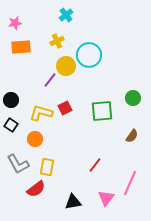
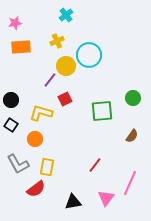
red square: moved 9 px up
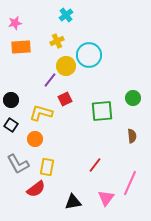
brown semicircle: rotated 40 degrees counterclockwise
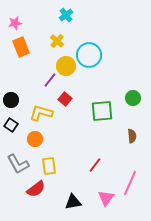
yellow cross: rotated 24 degrees counterclockwise
orange rectangle: rotated 72 degrees clockwise
red square: rotated 24 degrees counterclockwise
yellow rectangle: moved 2 px right, 1 px up; rotated 18 degrees counterclockwise
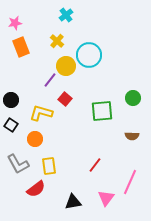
brown semicircle: rotated 96 degrees clockwise
pink line: moved 1 px up
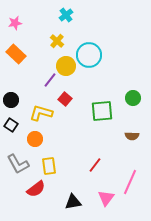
orange rectangle: moved 5 px left, 7 px down; rotated 24 degrees counterclockwise
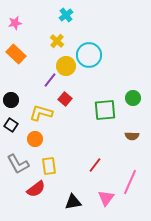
green square: moved 3 px right, 1 px up
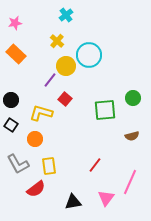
brown semicircle: rotated 16 degrees counterclockwise
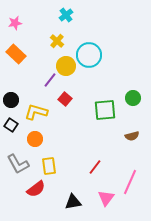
yellow L-shape: moved 5 px left, 1 px up
red line: moved 2 px down
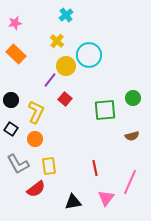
yellow L-shape: rotated 100 degrees clockwise
black square: moved 4 px down
red line: moved 1 px down; rotated 49 degrees counterclockwise
